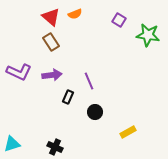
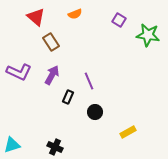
red triangle: moved 15 px left
purple arrow: rotated 54 degrees counterclockwise
cyan triangle: moved 1 px down
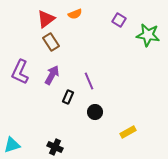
red triangle: moved 10 px right, 2 px down; rotated 42 degrees clockwise
purple L-shape: moved 1 px right; rotated 90 degrees clockwise
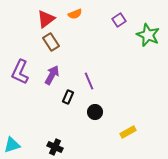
purple square: rotated 24 degrees clockwise
green star: rotated 15 degrees clockwise
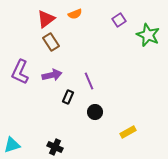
purple arrow: rotated 48 degrees clockwise
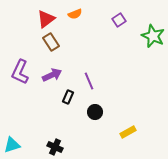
green star: moved 5 px right, 1 px down
purple arrow: rotated 12 degrees counterclockwise
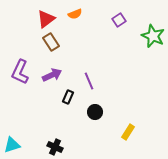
yellow rectangle: rotated 28 degrees counterclockwise
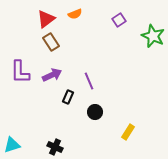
purple L-shape: rotated 25 degrees counterclockwise
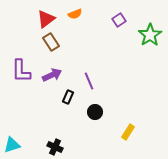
green star: moved 3 px left, 1 px up; rotated 15 degrees clockwise
purple L-shape: moved 1 px right, 1 px up
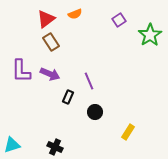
purple arrow: moved 2 px left, 1 px up; rotated 48 degrees clockwise
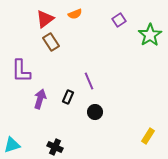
red triangle: moved 1 px left
purple arrow: moved 10 px left, 25 px down; rotated 96 degrees counterclockwise
yellow rectangle: moved 20 px right, 4 px down
